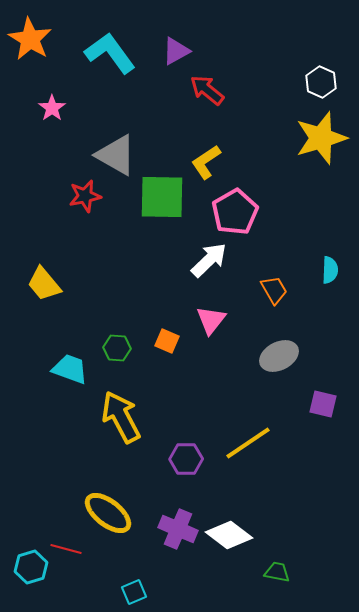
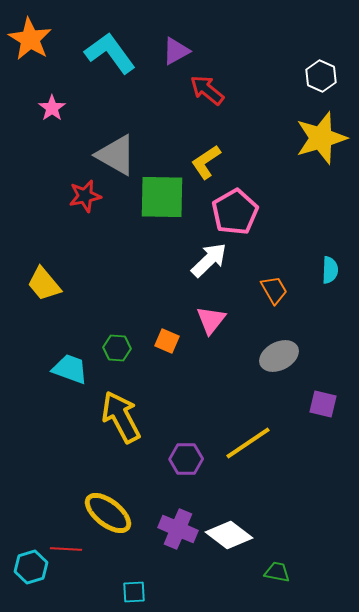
white hexagon: moved 6 px up
red line: rotated 12 degrees counterclockwise
cyan square: rotated 20 degrees clockwise
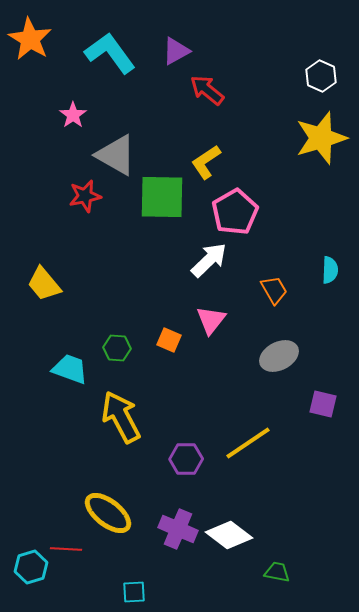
pink star: moved 21 px right, 7 px down
orange square: moved 2 px right, 1 px up
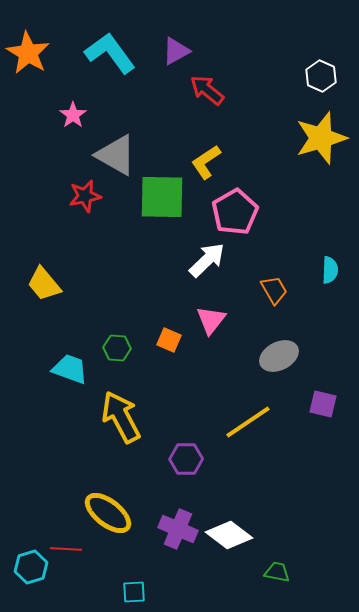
orange star: moved 2 px left, 14 px down
white arrow: moved 2 px left
yellow line: moved 21 px up
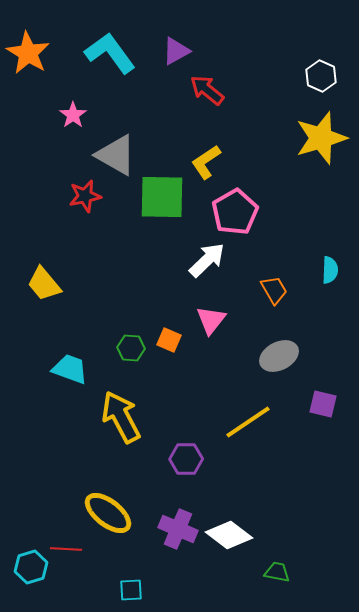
green hexagon: moved 14 px right
cyan square: moved 3 px left, 2 px up
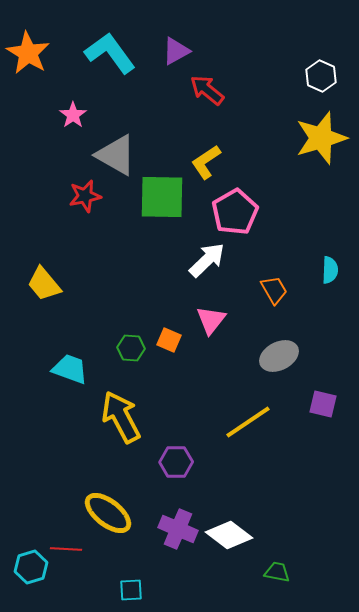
purple hexagon: moved 10 px left, 3 px down
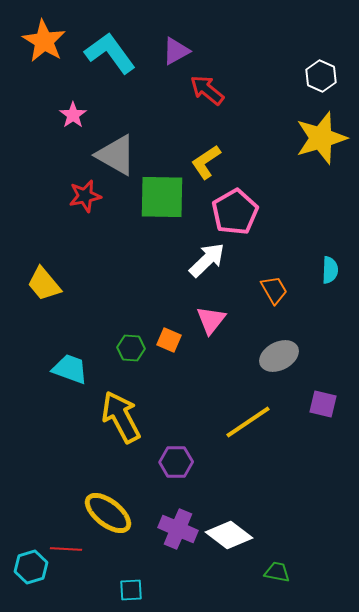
orange star: moved 16 px right, 12 px up
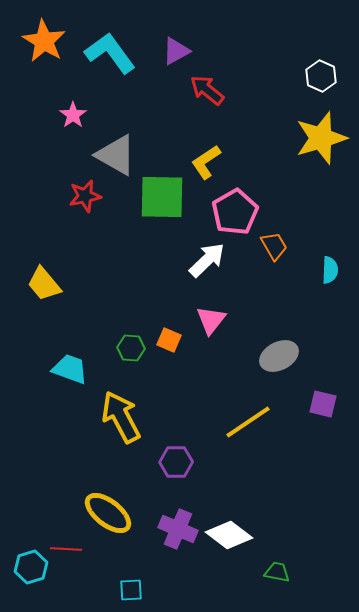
orange trapezoid: moved 44 px up
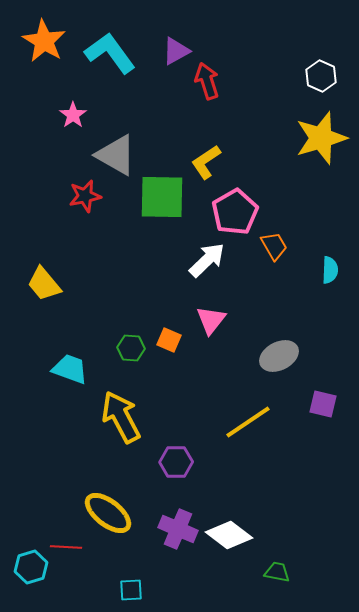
red arrow: moved 9 px up; rotated 33 degrees clockwise
red line: moved 2 px up
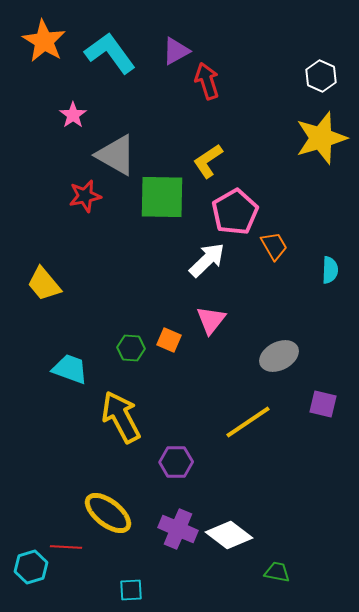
yellow L-shape: moved 2 px right, 1 px up
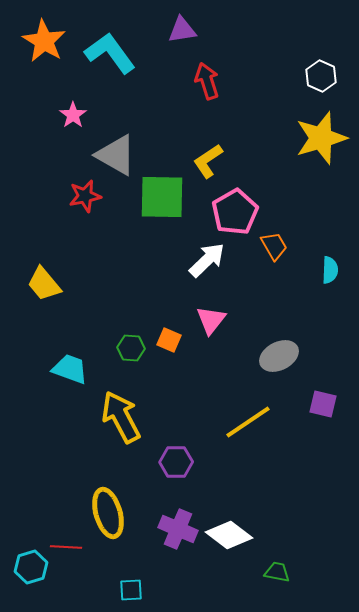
purple triangle: moved 6 px right, 21 px up; rotated 20 degrees clockwise
yellow ellipse: rotated 36 degrees clockwise
